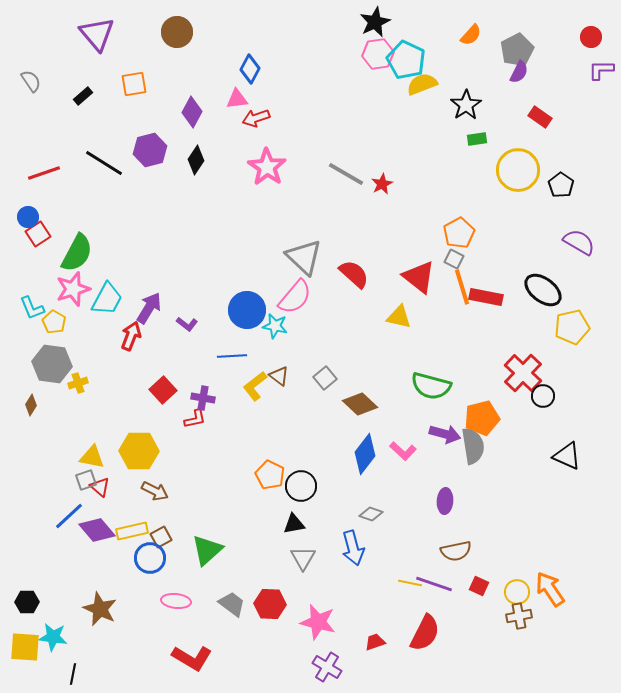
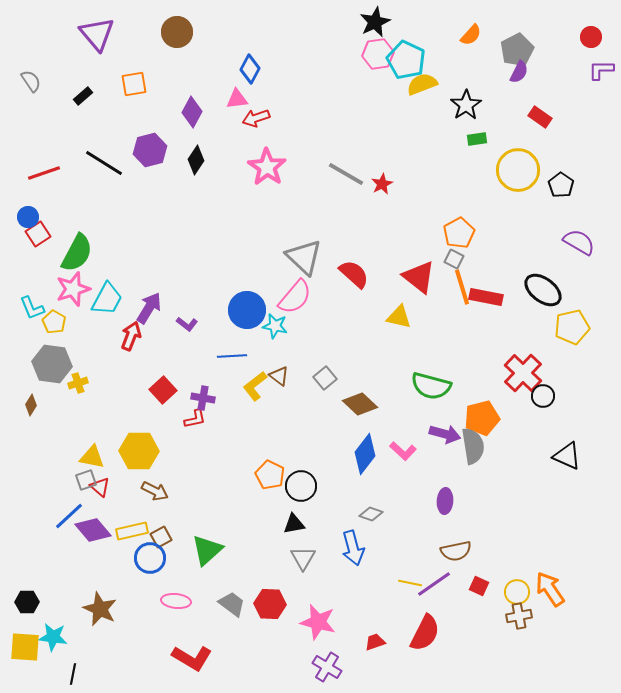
purple diamond at (97, 530): moved 4 px left
purple line at (434, 584): rotated 54 degrees counterclockwise
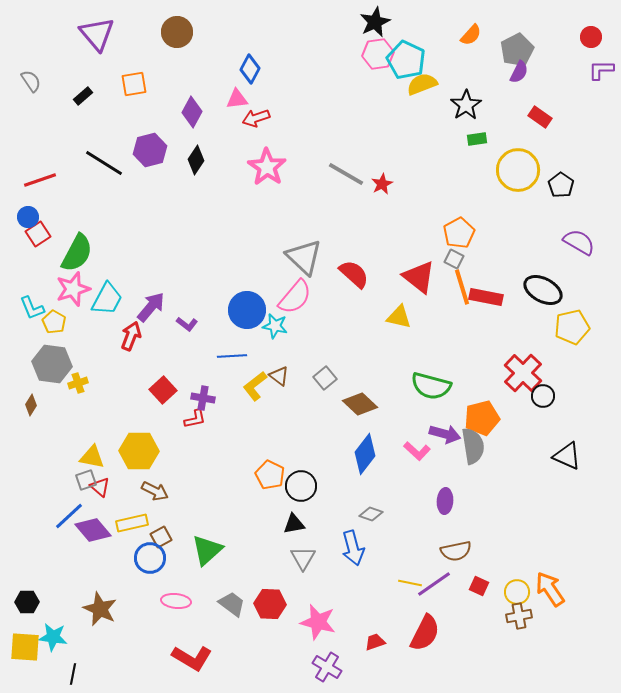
red line at (44, 173): moved 4 px left, 7 px down
black ellipse at (543, 290): rotated 9 degrees counterclockwise
purple arrow at (149, 308): moved 2 px right, 1 px up; rotated 8 degrees clockwise
pink L-shape at (403, 451): moved 14 px right
yellow rectangle at (132, 531): moved 8 px up
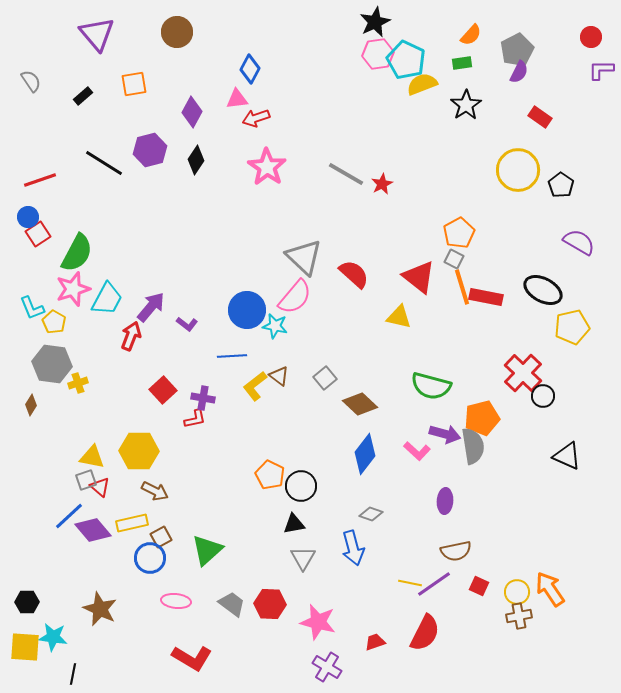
green rectangle at (477, 139): moved 15 px left, 76 px up
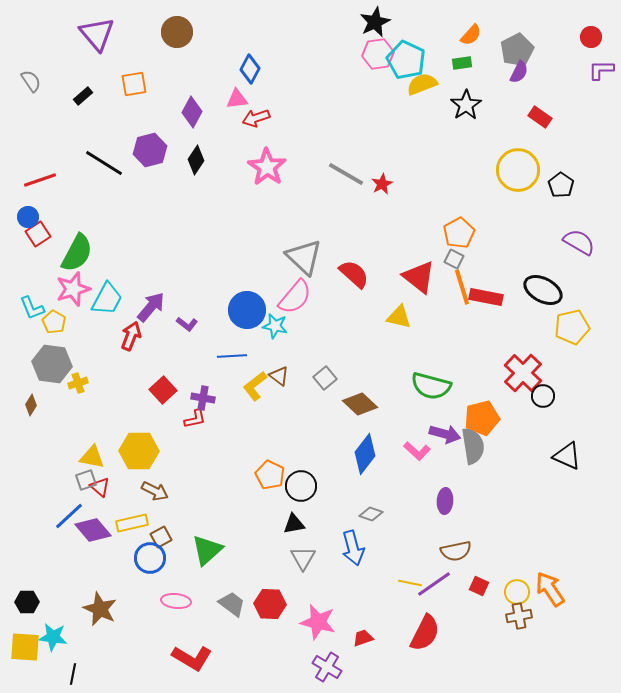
red trapezoid at (375, 642): moved 12 px left, 4 px up
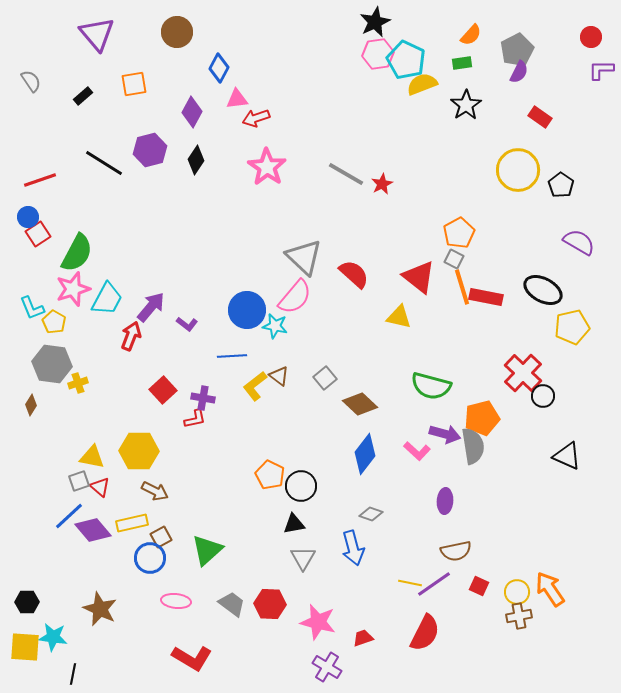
blue diamond at (250, 69): moved 31 px left, 1 px up
gray square at (86, 480): moved 7 px left, 1 px down
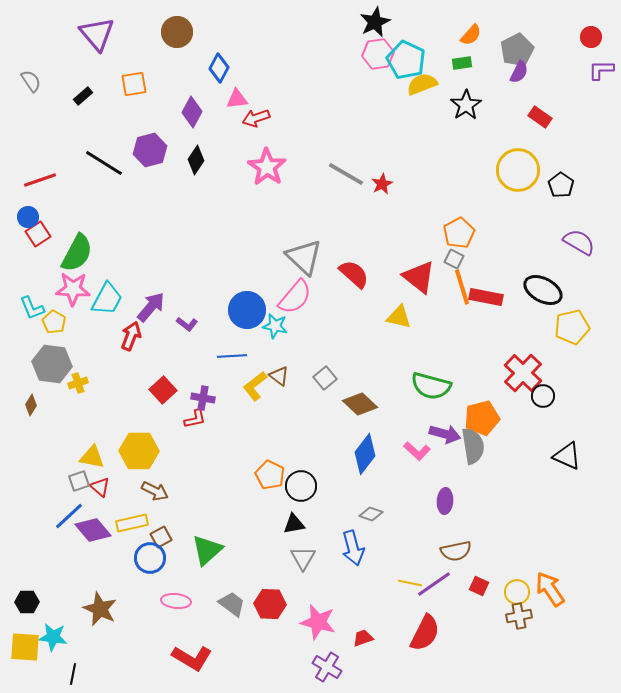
pink star at (73, 289): rotated 20 degrees clockwise
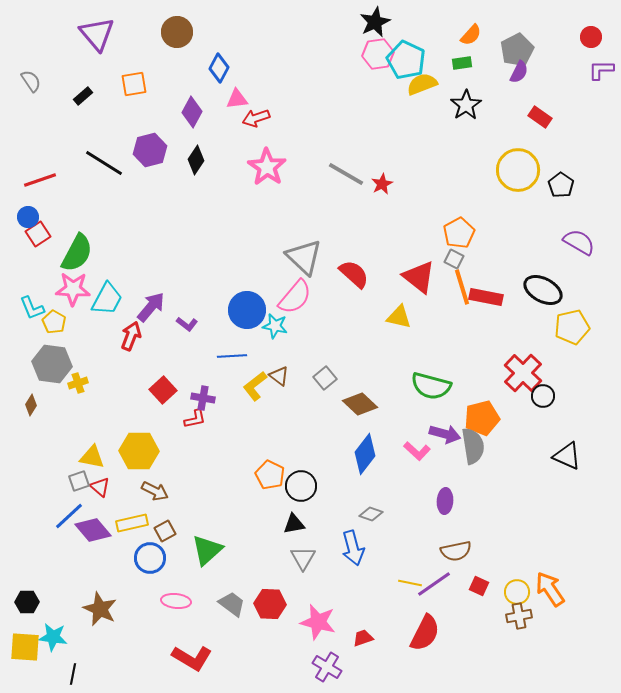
brown square at (161, 537): moved 4 px right, 6 px up
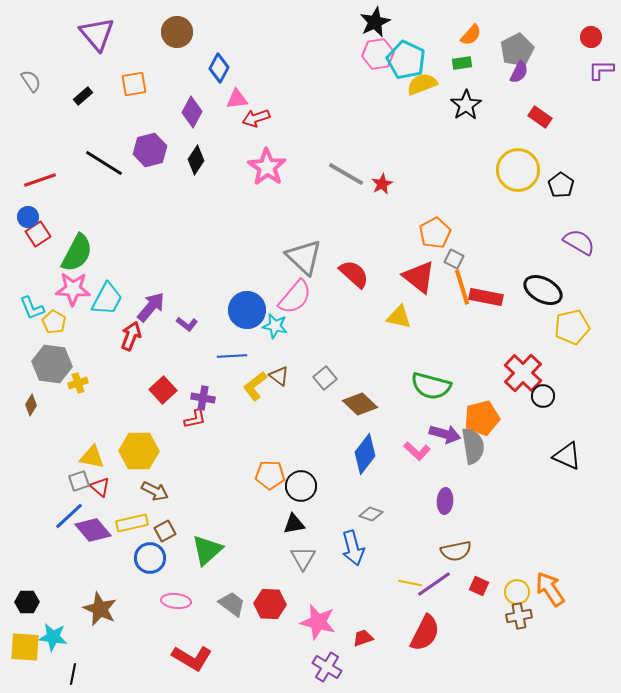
orange pentagon at (459, 233): moved 24 px left
orange pentagon at (270, 475): rotated 24 degrees counterclockwise
